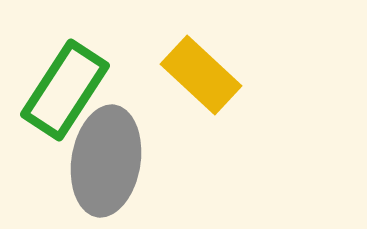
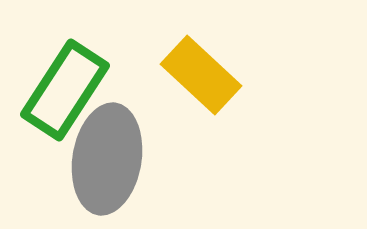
gray ellipse: moved 1 px right, 2 px up
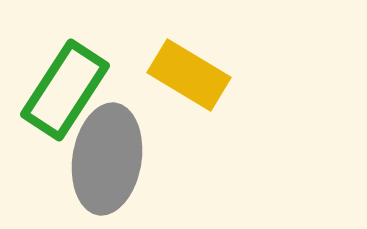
yellow rectangle: moved 12 px left; rotated 12 degrees counterclockwise
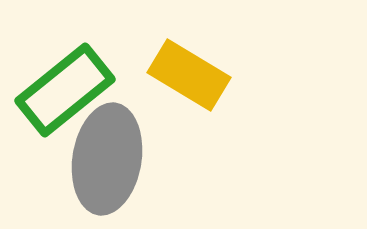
green rectangle: rotated 18 degrees clockwise
